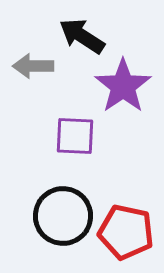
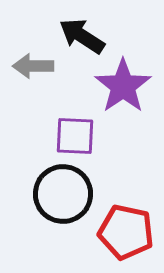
black circle: moved 22 px up
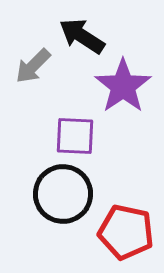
gray arrow: rotated 45 degrees counterclockwise
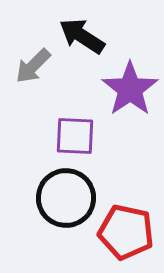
purple star: moved 7 px right, 3 px down
black circle: moved 3 px right, 4 px down
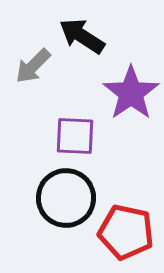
purple star: moved 1 px right, 4 px down
